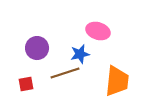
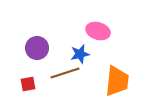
red square: moved 2 px right
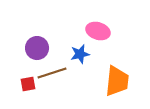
brown line: moved 13 px left
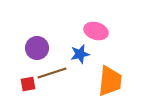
pink ellipse: moved 2 px left
orange trapezoid: moved 7 px left
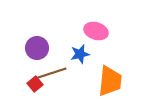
red square: moved 7 px right; rotated 28 degrees counterclockwise
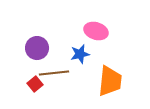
brown line: moved 2 px right; rotated 12 degrees clockwise
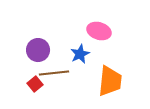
pink ellipse: moved 3 px right
purple circle: moved 1 px right, 2 px down
blue star: rotated 12 degrees counterclockwise
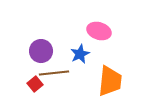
purple circle: moved 3 px right, 1 px down
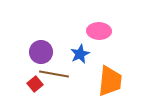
pink ellipse: rotated 15 degrees counterclockwise
purple circle: moved 1 px down
brown line: moved 1 px down; rotated 16 degrees clockwise
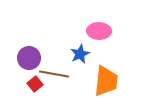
purple circle: moved 12 px left, 6 px down
orange trapezoid: moved 4 px left
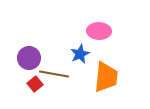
orange trapezoid: moved 4 px up
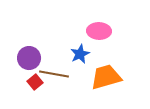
orange trapezoid: rotated 112 degrees counterclockwise
red square: moved 2 px up
